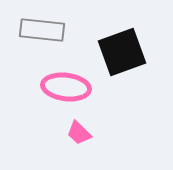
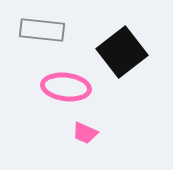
black square: rotated 18 degrees counterclockwise
pink trapezoid: moved 6 px right; rotated 20 degrees counterclockwise
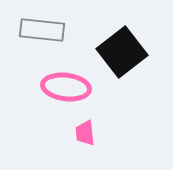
pink trapezoid: rotated 60 degrees clockwise
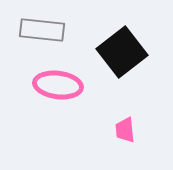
pink ellipse: moved 8 px left, 2 px up
pink trapezoid: moved 40 px right, 3 px up
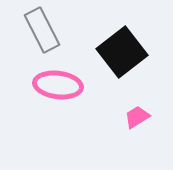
gray rectangle: rotated 57 degrees clockwise
pink trapezoid: moved 12 px right, 13 px up; rotated 64 degrees clockwise
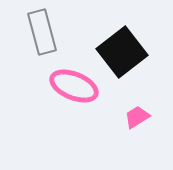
gray rectangle: moved 2 px down; rotated 12 degrees clockwise
pink ellipse: moved 16 px right, 1 px down; rotated 15 degrees clockwise
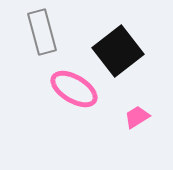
black square: moved 4 px left, 1 px up
pink ellipse: moved 3 px down; rotated 9 degrees clockwise
